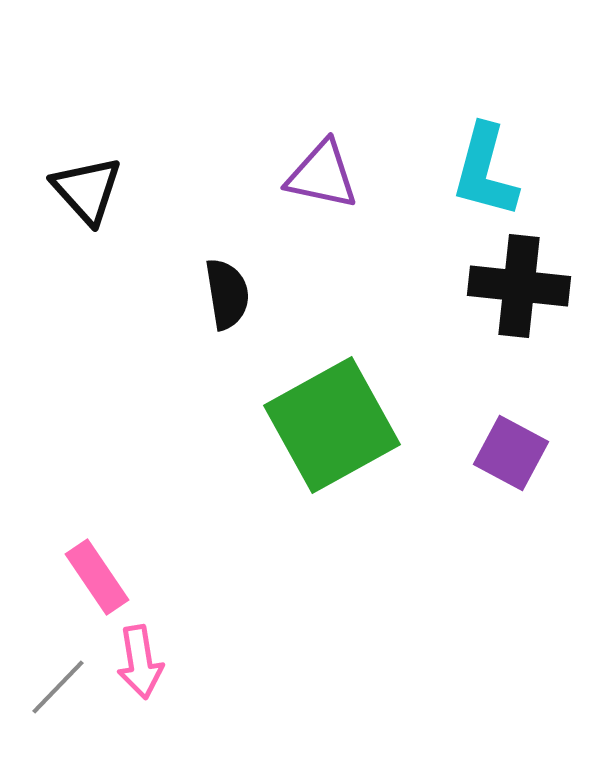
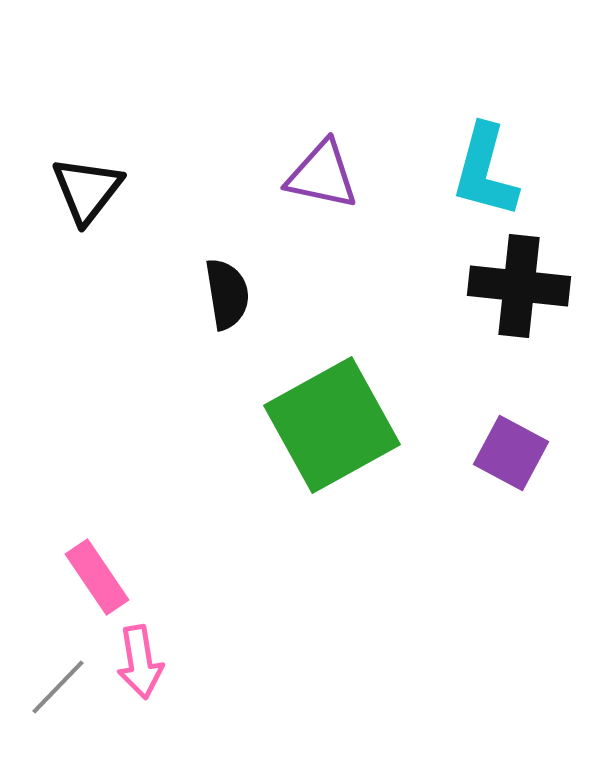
black triangle: rotated 20 degrees clockwise
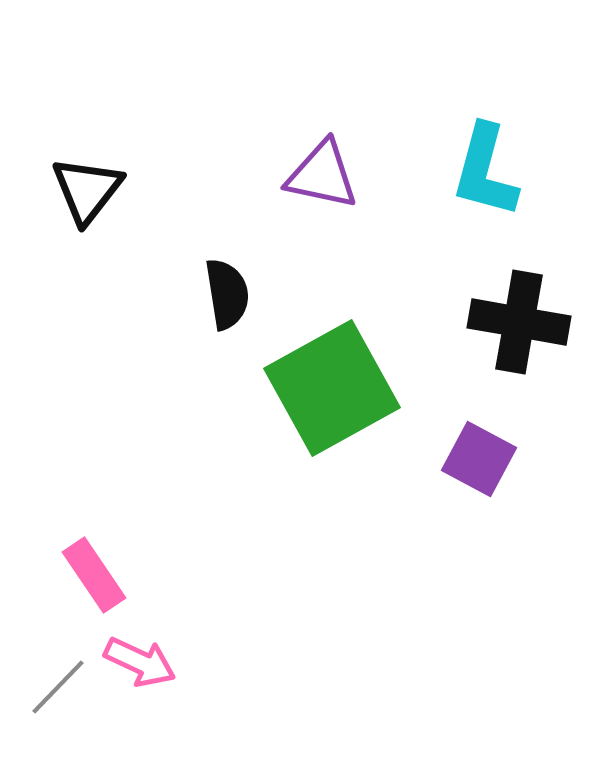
black cross: moved 36 px down; rotated 4 degrees clockwise
green square: moved 37 px up
purple square: moved 32 px left, 6 px down
pink rectangle: moved 3 px left, 2 px up
pink arrow: rotated 56 degrees counterclockwise
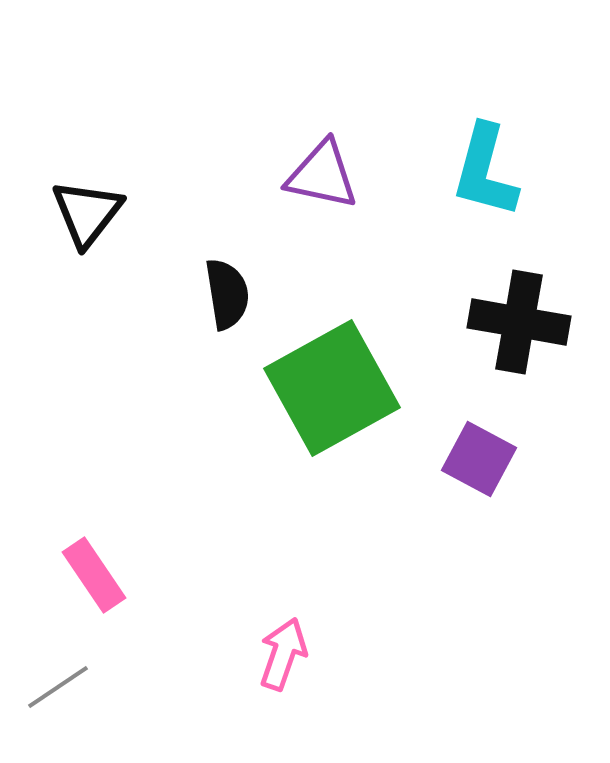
black triangle: moved 23 px down
pink arrow: moved 143 px right, 8 px up; rotated 96 degrees counterclockwise
gray line: rotated 12 degrees clockwise
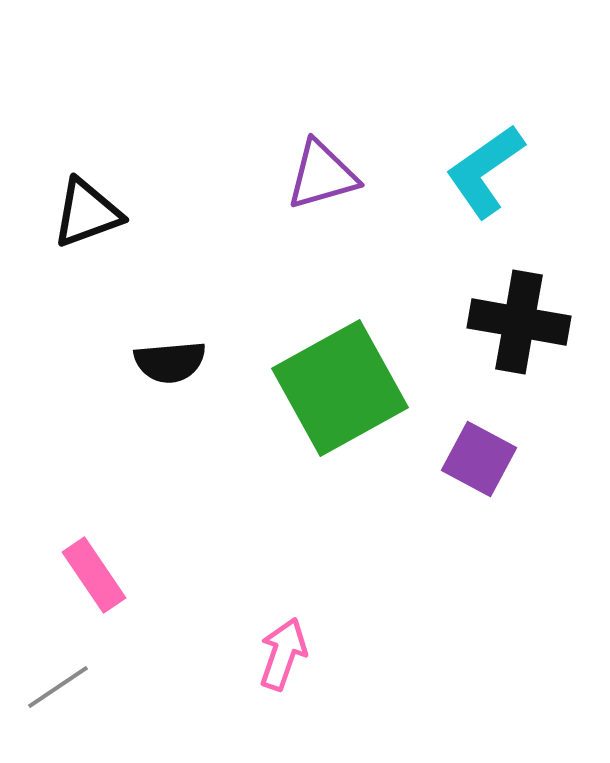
cyan L-shape: rotated 40 degrees clockwise
purple triangle: rotated 28 degrees counterclockwise
black triangle: rotated 32 degrees clockwise
black semicircle: moved 57 px left, 68 px down; rotated 94 degrees clockwise
green square: moved 8 px right
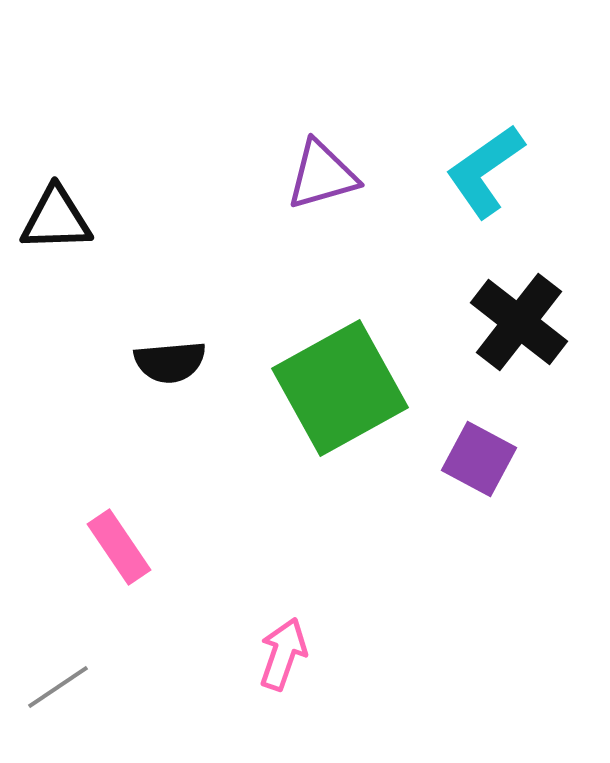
black triangle: moved 31 px left, 6 px down; rotated 18 degrees clockwise
black cross: rotated 28 degrees clockwise
pink rectangle: moved 25 px right, 28 px up
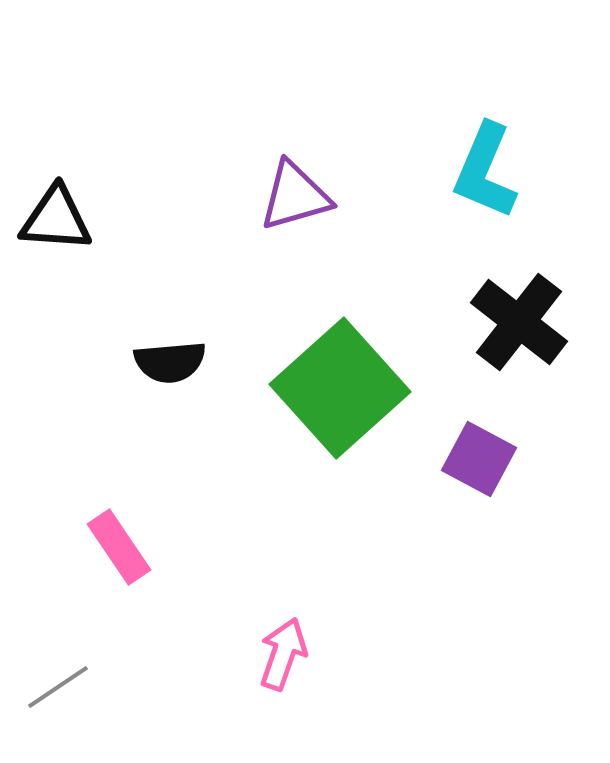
cyan L-shape: rotated 32 degrees counterclockwise
purple triangle: moved 27 px left, 21 px down
black triangle: rotated 6 degrees clockwise
green square: rotated 13 degrees counterclockwise
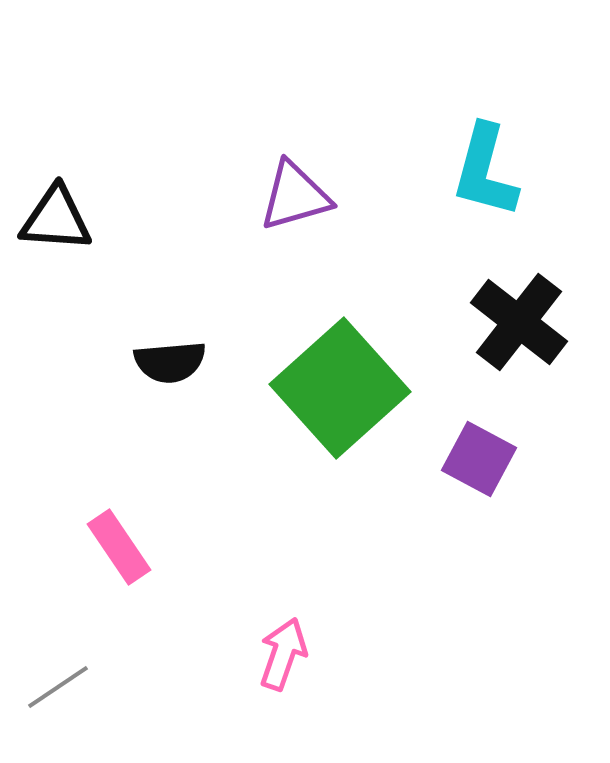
cyan L-shape: rotated 8 degrees counterclockwise
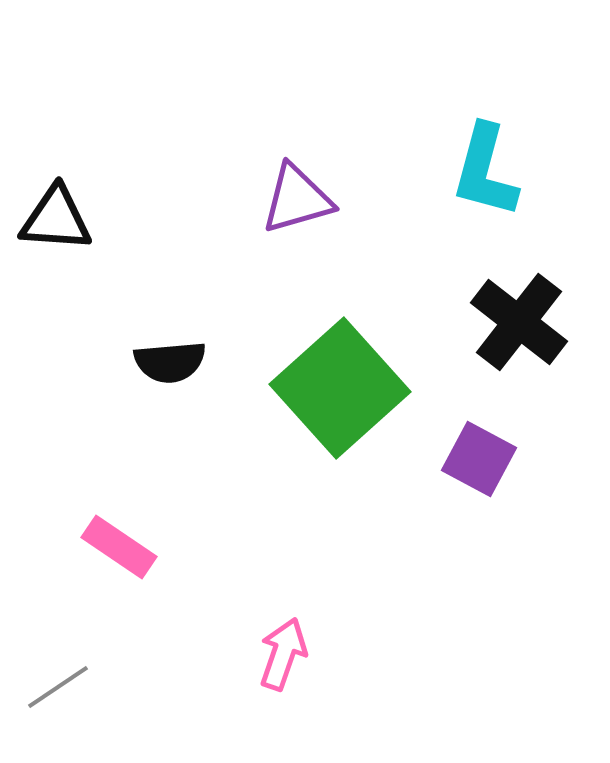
purple triangle: moved 2 px right, 3 px down
pink rectangle: rotated 22 degrees counterclockwise
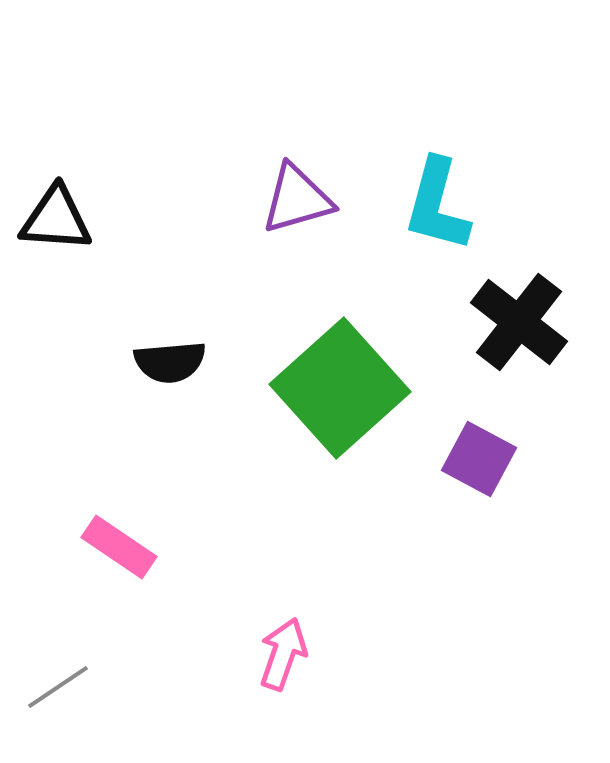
cyan L-shape: moved 48 px left, 34 px down
